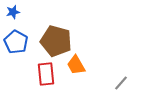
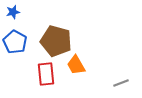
blue pentagon: moved 1 px left
gray line: rotated 28 degrees clockwise
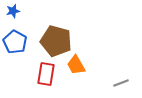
blue star: moved 1 px up
red rectangle: rotated 15 degrees clockwise
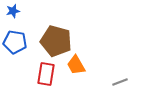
blue pentagon: rotated 20 degrees counterclockwise
gray line: moved 1 px left, 1 px up
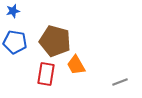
brown pentagon: moved 1 px left
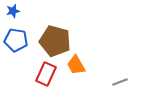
blue pentagon: moved 1 px right, 2 px up
red rectangle: rotated 15 degrees clockwise
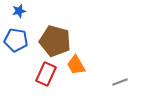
blue star: moved 6 px right
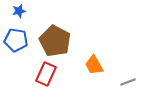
brown pentagon: rotated 12 degrees clockwise
orange trapezoid: moved 18 px right
gray line: moved 8 px right
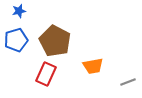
blue pentagon: rotated 25 degrees counterclockwise
orange trapezoid: moved 1 px left, 1 px down; rotated 70 degrees counterclockwise
